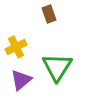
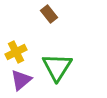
brown rectangle: rotated 18 degrees counterclockwise
yellow cross: moved 5 px down
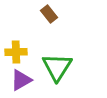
yellow cross: rotated 25 degrees clockwise
purple triangle: rotated 10 degrees clockwise
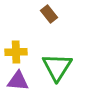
purple triangle: moved 3 px left, 1 px down; rotated 35 degrees clockwise
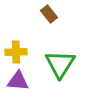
green triangle: moved 3 px right, 3 px up
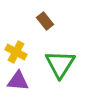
brown rectangle: moved 4 px left, 7 px down
yellow cross: rotated 30 degrees clockwise
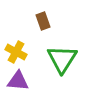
brown rectangle: moved 2 px left; rotated 18 degrees clockwise
green triangle: moved 2 px right, 5 px up
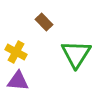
brown rectangle: moved 1 px right, 1 px down; rotated 24 degrees counterclockwise
green triangle: moved 14 px right, 5 px up
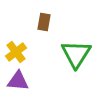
brown rectangle: rotated 54 degrees clockwise
yellow cross: rotated 25 degrees clockwise
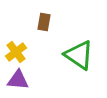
green triangle: moved 3 px right, 1 px down; rotated 28 degrees counterclockwise
purple triangle: moved 1 px up
